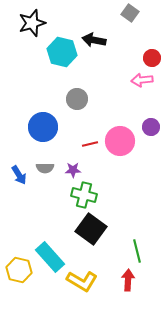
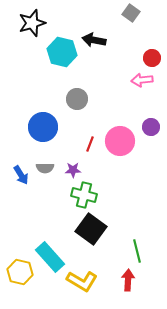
gray square: moved 1 px right
red line: rotated 56 degrees counterclockwise
blue arrow: moved 2 px right
yellow hexagon: moved 1 px right, 2 px down
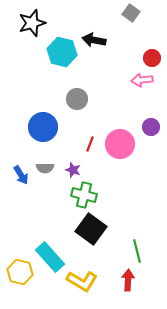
pink circle: moved 3 px down
purple star: rotated 21 degrees clockwise
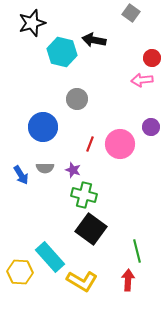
yellow hexagon: rotated 10 degrees counterclockwise
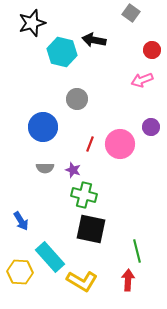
red circle: moved 8 px up
pink arrow: rotated 15 degrees counterclockwise
blue arrow: moved 46 px down
black square: rotated 24 degrees counterclockwise
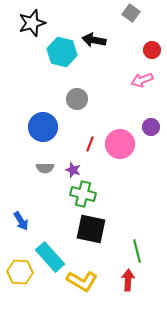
green cross: moved 1 px left, 1 px up
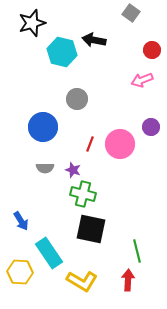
cyan rectangle: moved 1 px left, 4 px up; rotated 8 degrees clockwise
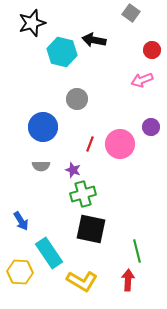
gray semicircle: moved 4 px left, 2 px up
green cross: rotated 30 degrees counterclockwise
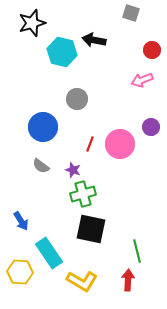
gray square: rotated 18 degrees counterclockwise
gray semicircle: rotated 36 degrees clockwise
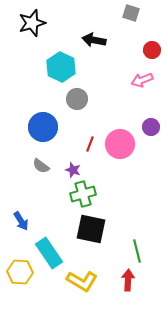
cyan hexagon: moved 1 px left, 15 px down; rotated 12 degrees clockwise
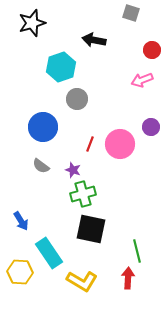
cyan hexagon: rotated 16 degrees clockwise
red arrow: moved 2 px up
